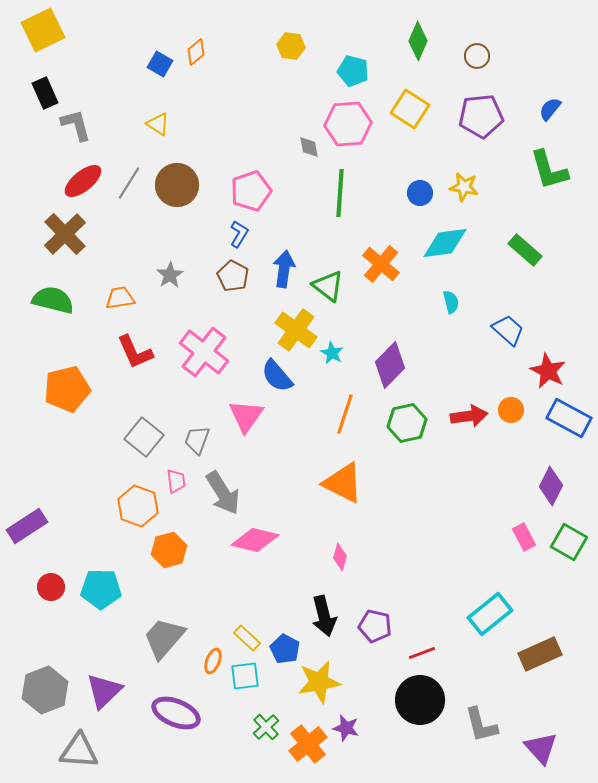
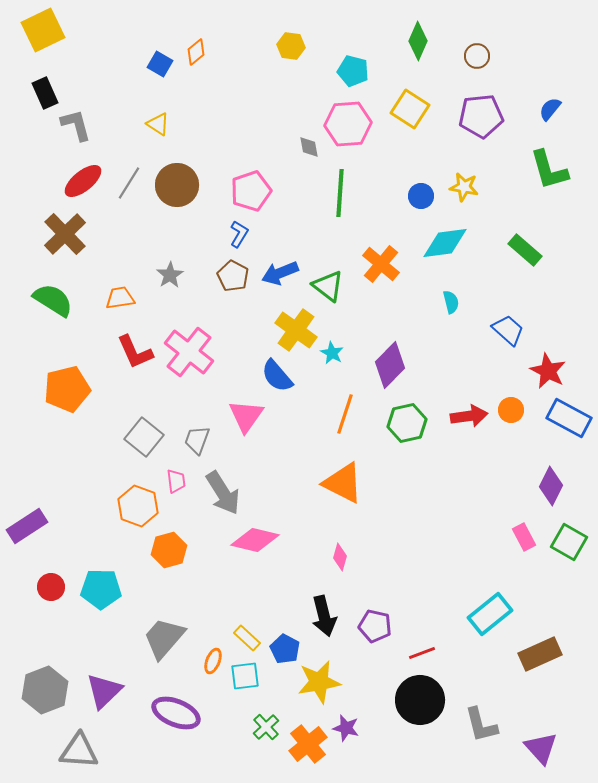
blue circle at (420, 193): moved 1 px right, 3 px down
blue arrow at (284, 269): moved 4 px left, 4 px down; rotated 120 degrees counterclockwise
green semicircle at (53, 300): rotated 18 degrees clockwise
pink cross at (204, 352): moved 15 px left
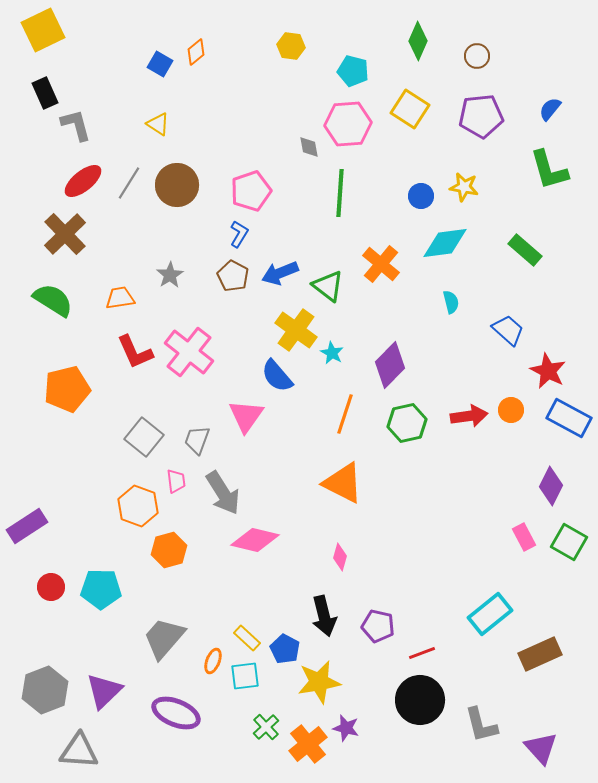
purple pentagon at (375, 626): moved 3 px right
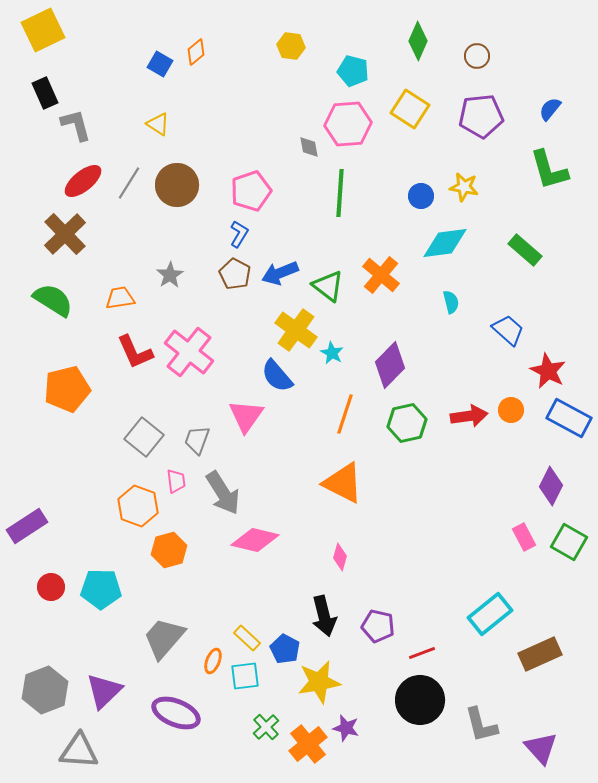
orange cross at (381, 264): moved 11 px down
brown pentagon at (233, 276): moved 2 px right, 2 px up
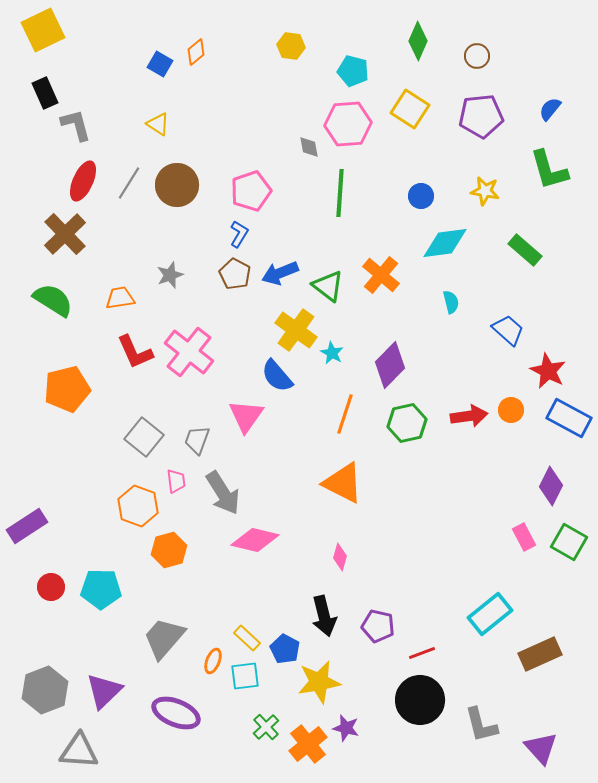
red ellipse at (83, 181): rotated 27 degrees counterclockwise
yellow star at (464, 187): moved 21 px right, 4 px down
gray star at (170, 275): rotated 12 degrees clockwise
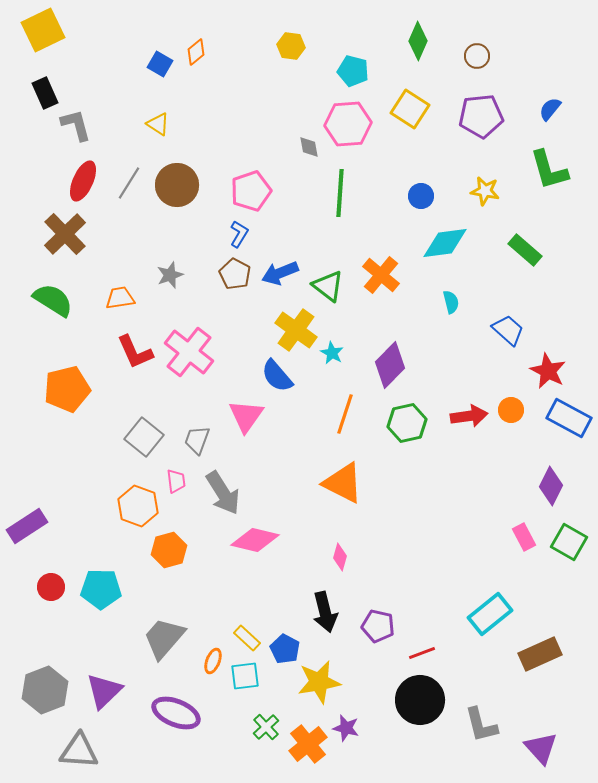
black arrow at (324, 616): moved 1 px right, 4 px up
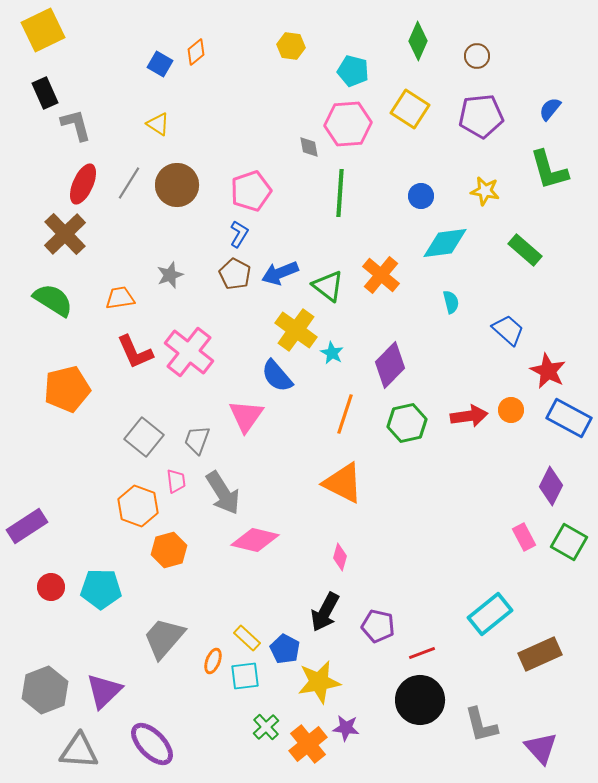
red ellipse at (83, 181): moved 3 px down
black arrow at (325, 612): rotated 42 degrees clockwise
purple ellipse at (176, 713): moved 24 px left, 31 px down; rotated 24 degrees clockwise
purple star at (346, 728): rotated 8 degrees counterclockwise
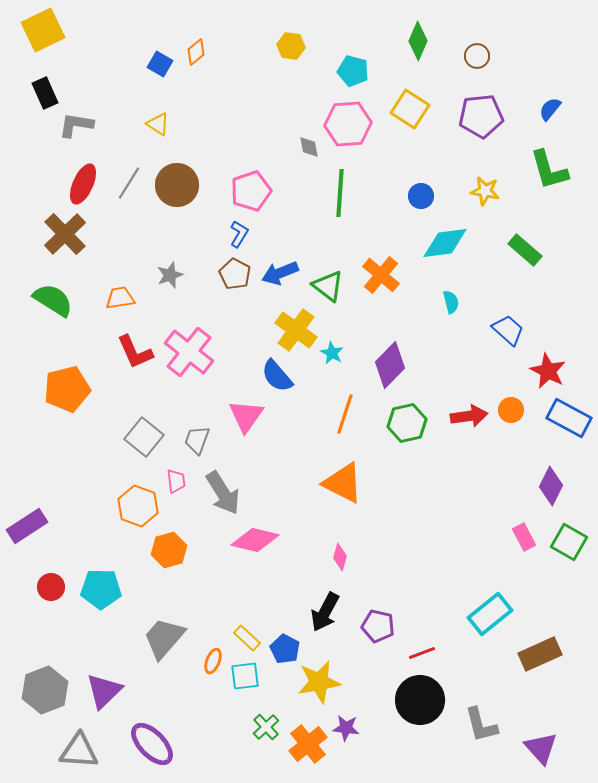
gray L-shape at (76, 125): rotated 66 degrees counterclockwise
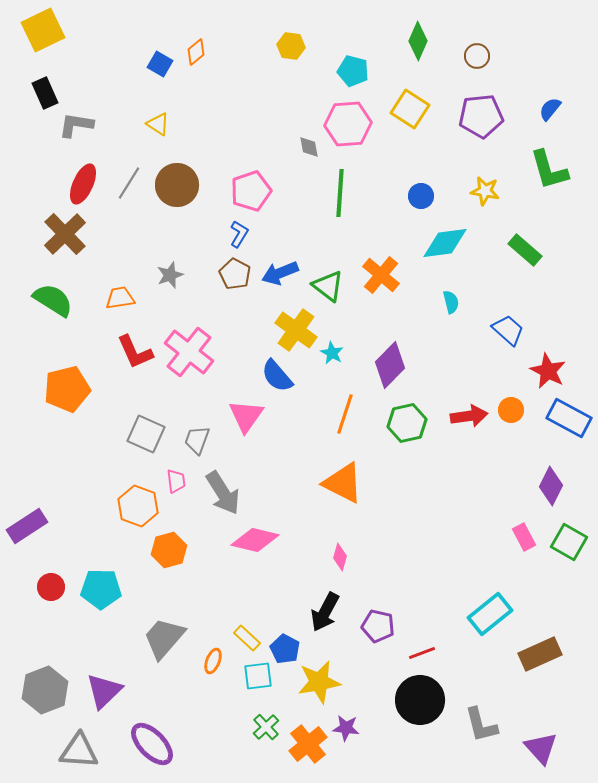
gray square at (144, 437): moved 2 px right, 3 px up; rotated 15 degrees counterclockwise
cyan square at (245, 676): moved 13 px right
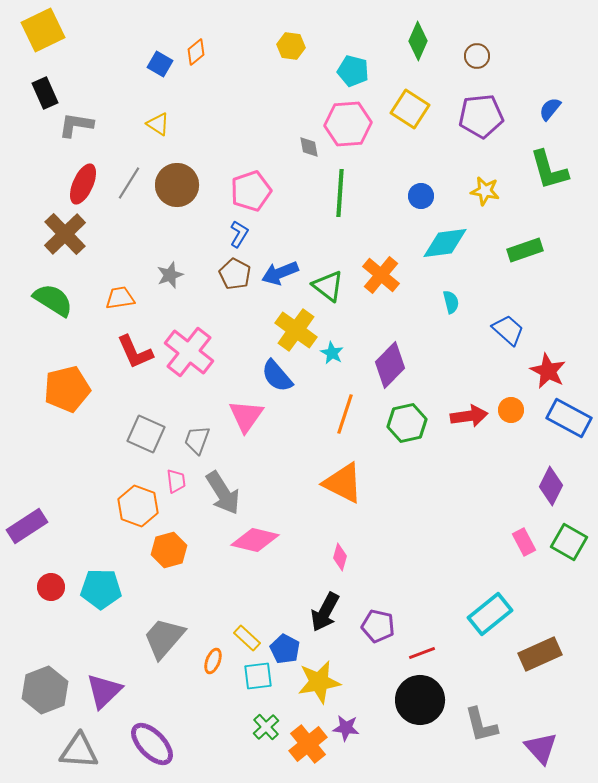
green rectangle at (525, 250): rotated 60 degrees counterclockwise
pink rectangle at (524, 537): moved 5 px down
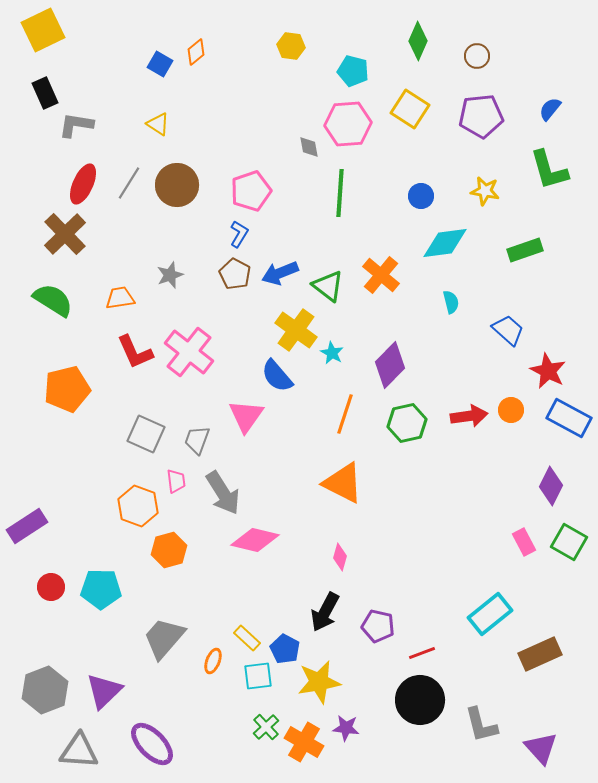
orange cross at (308, 744): moved 4 px left, 2 px up; rotated 21 degrees counterclockwise
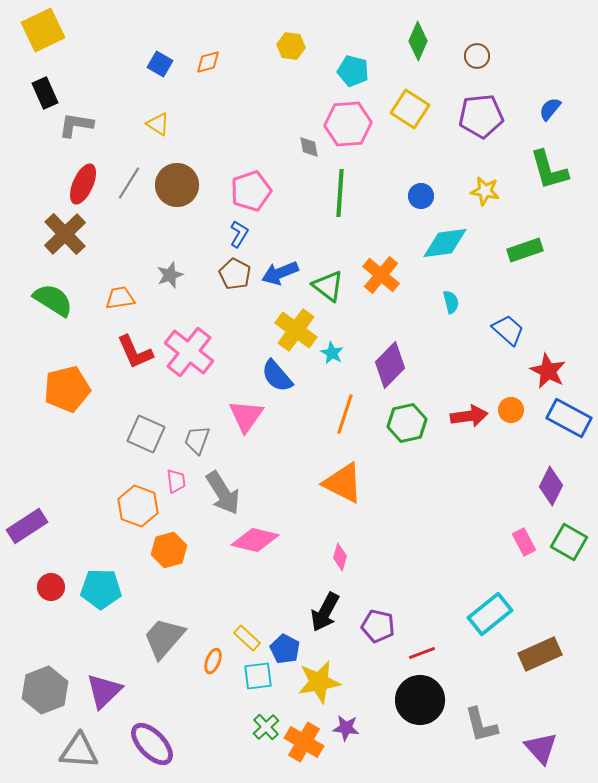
orange diamond at (196, 52): moved 12 px right, 10 px down; rotated 24 degrees clockwise
